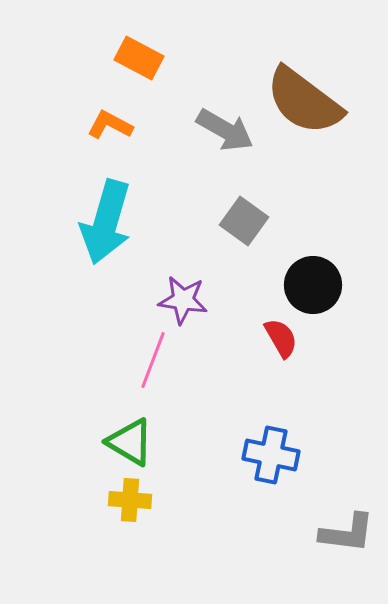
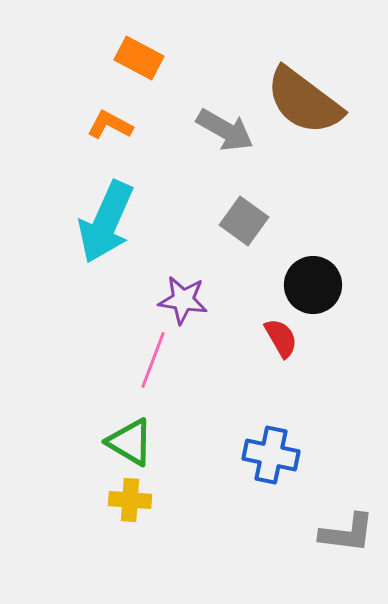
cyan arrow: rotated 8 degrees clockwise
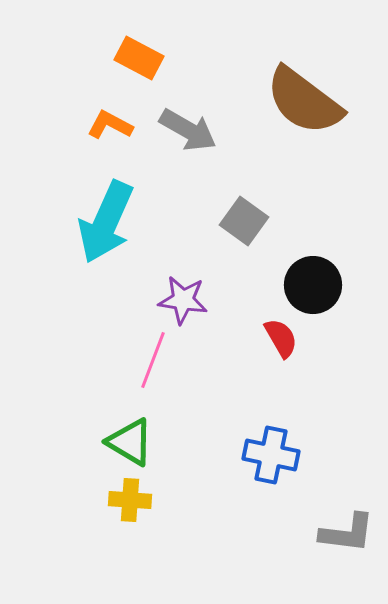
gray arrow: moved 37 px left
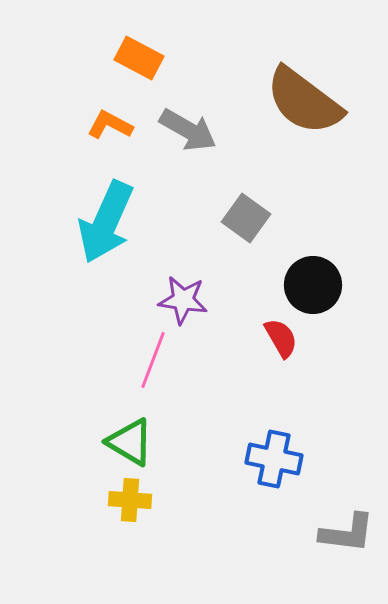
gray square: moved 2 px right, 3 px up
blue cross: moved 3 px right, 4 px down
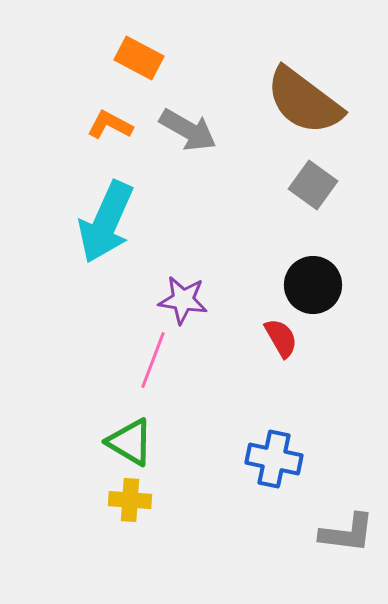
gray square: moved 67 px right, 33 px up
